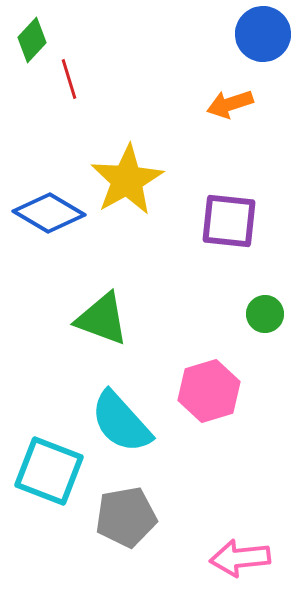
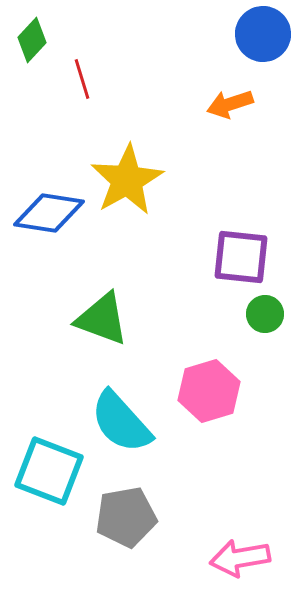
red line: moved 13 px right
blue diamond: rotated 22 degrees counterclockwise
purple square: moved 12 px right, 36 px down
pink arrow: rotated 4 degrees counterclockwise
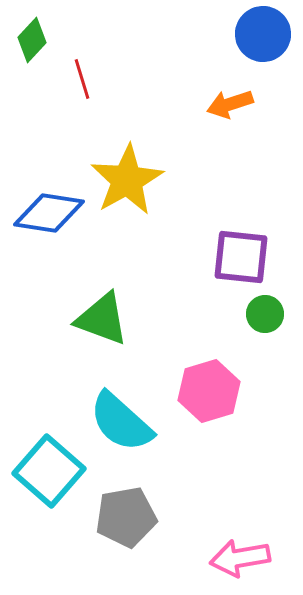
cyan semicircle: rotated 6 degrees counterclockwise
cyan square: rotated 20 degrees clockwise
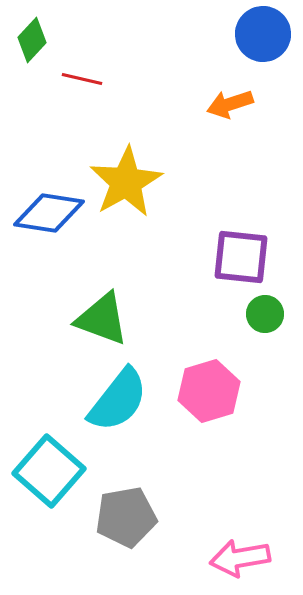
red line: rotated 60 degrees counterclockwise
yellow star: moved 1 px left, 2 px down
cyan semicircle: moved 3 px left, 22 px up; rotated 94 degrees counterclockwise
